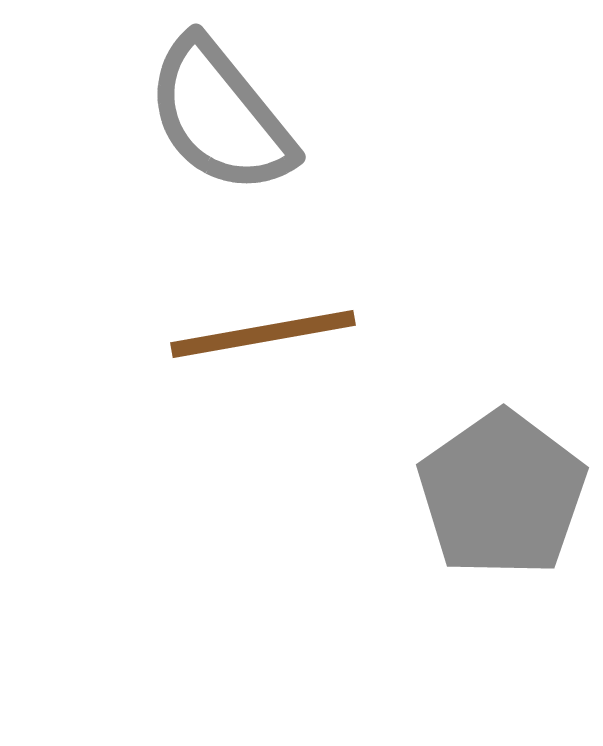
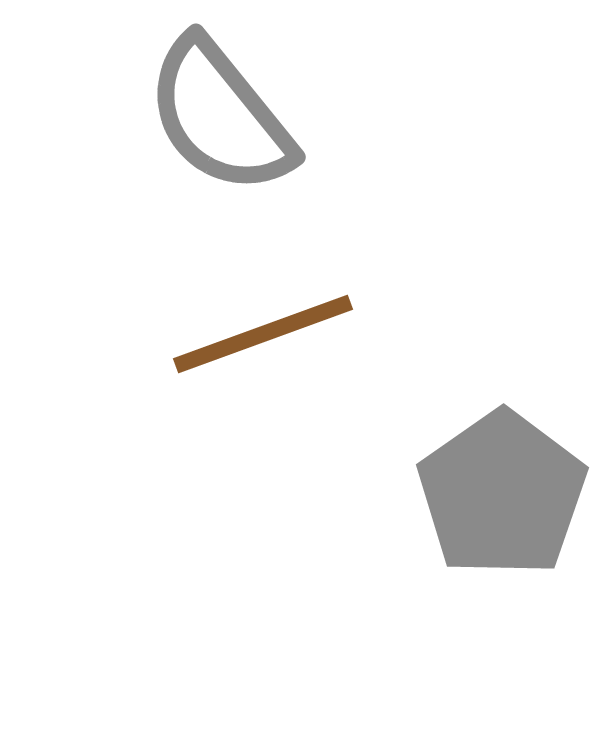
brown line: rotated 10 degrees counterclockwise
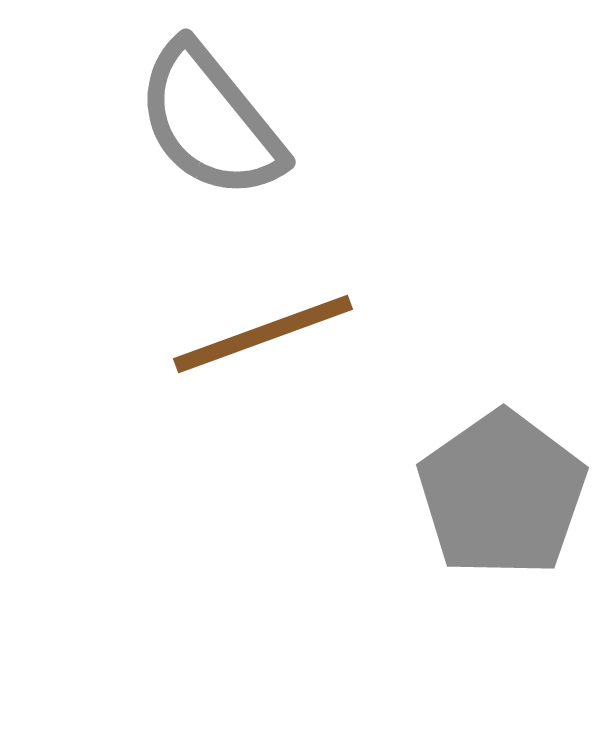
gray semicircle: moved 10 px left, 5 px down
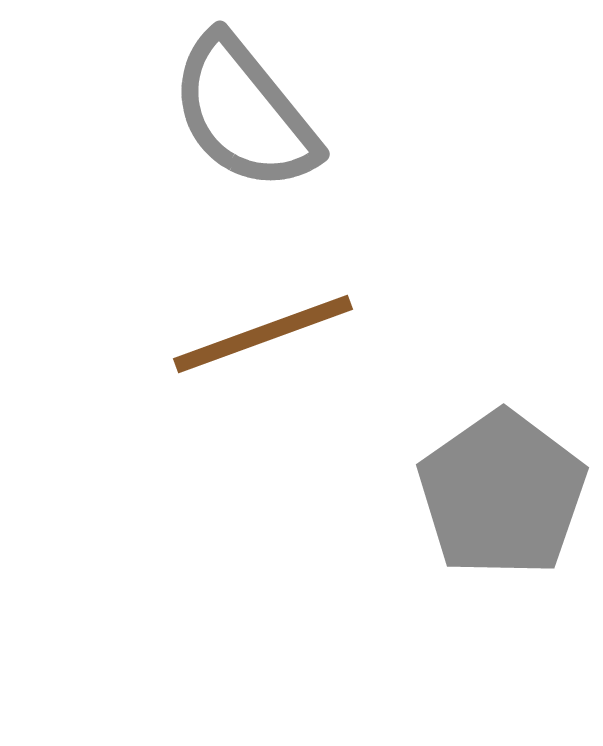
gray semicircle: moved 34 px right, 8 px up
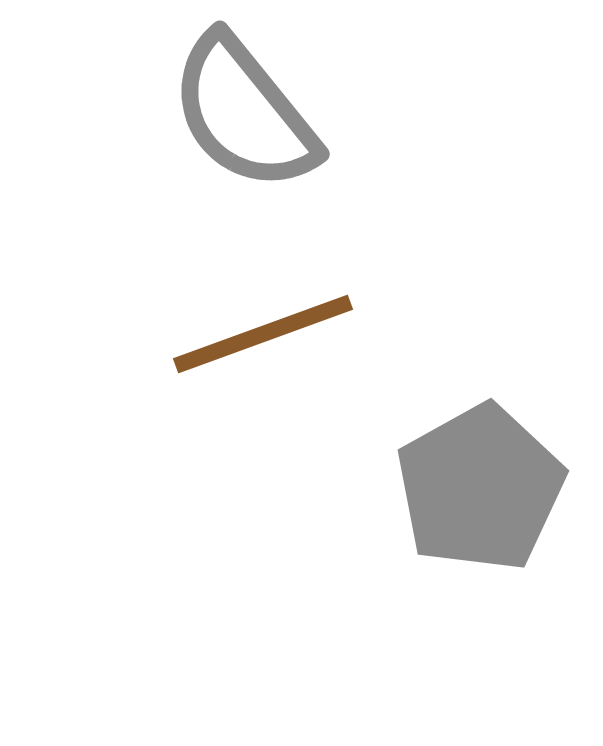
gray pentagon: moved 22 px left, 6 px up; rotated 6 degrees clockwise
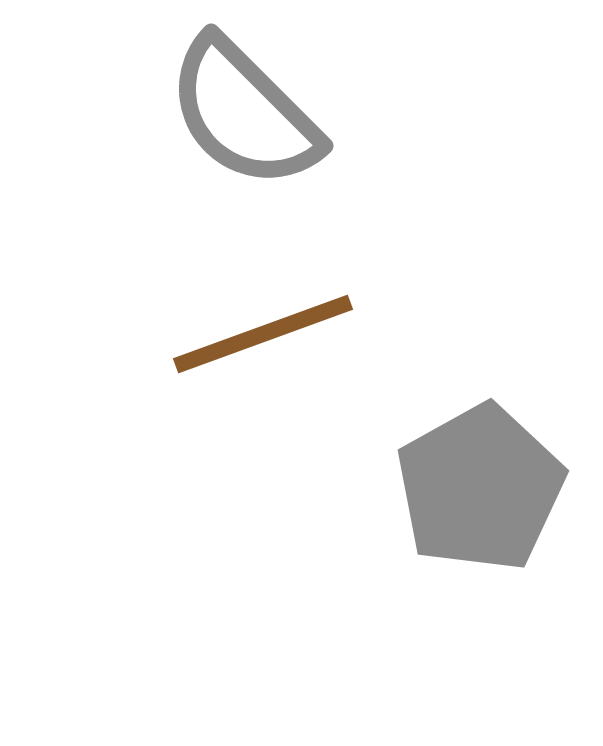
gray semicircle: rotated 6 degrees counterclockwise
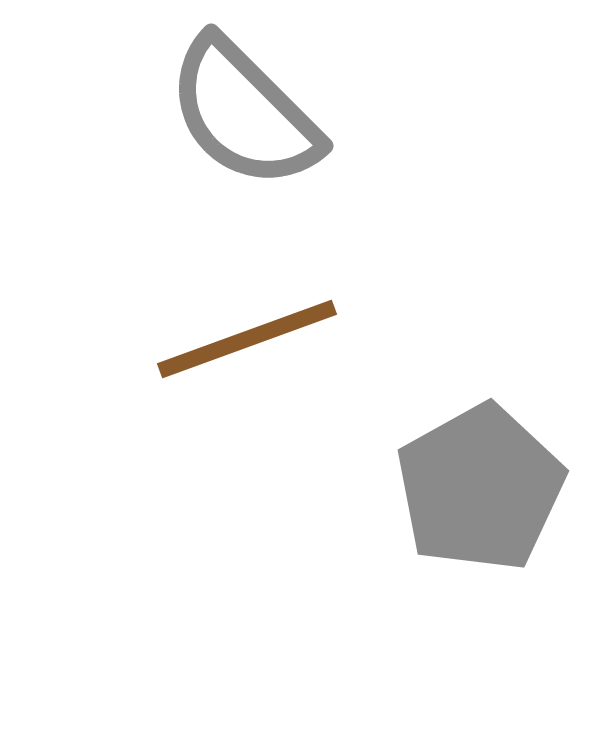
brown line: moved 16 px left, 5 px down
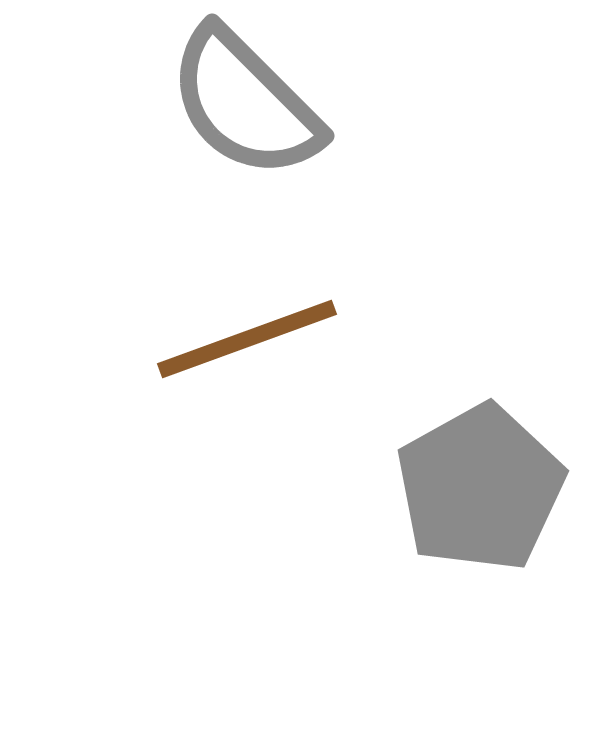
gray semicircle: moved 1 px right, 10 px up
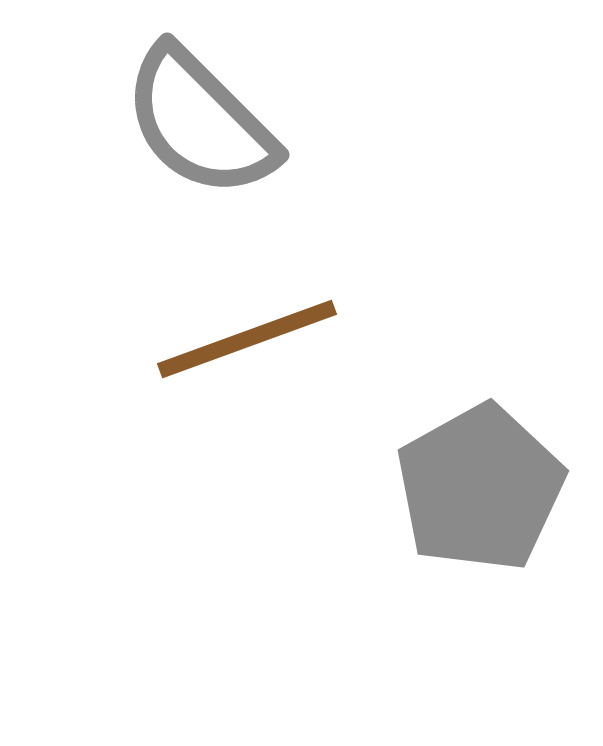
gray semicircle: moved 45 px left, 19 px down
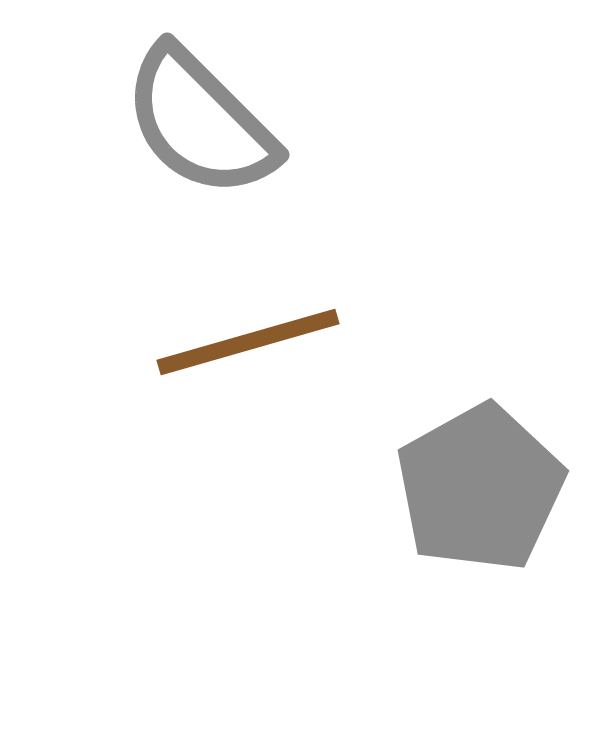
brown line: moved 1 px right, 3 px down; rotated 4 degrees clockwise
